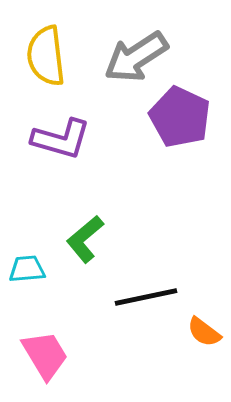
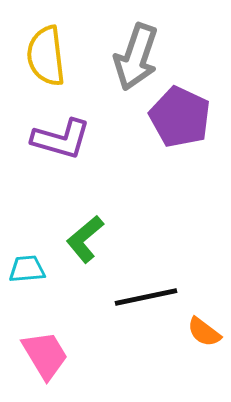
gray arrow: rotated 38 degrees counterclockwise
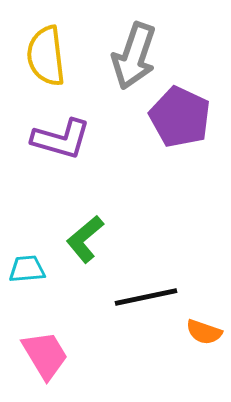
gray arrow: moved 2 px left, 1 px up
orange semicircle: rotated 18 degrees counterclockwise
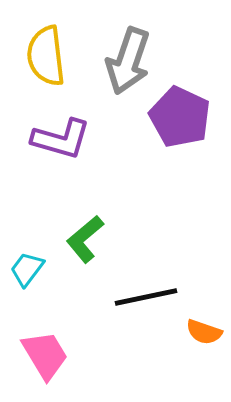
gray arrow: moved 6 px left, 5 px down
cyan trapezoid: rotated 48 degrees counterclockwise
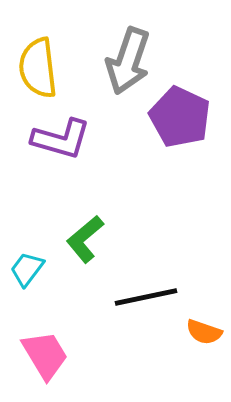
yellow semicircle: moved 8 px left, 12 px down
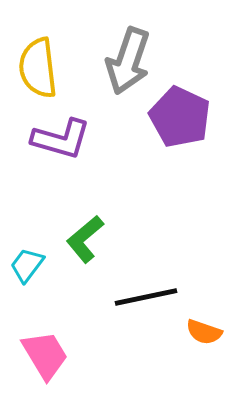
cyan trapezoid: moved 4 px up
